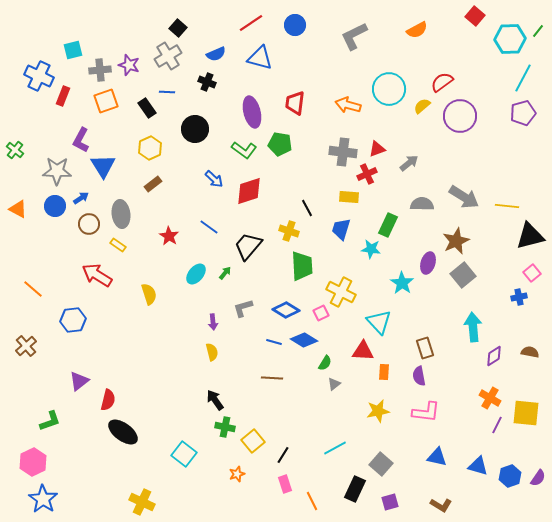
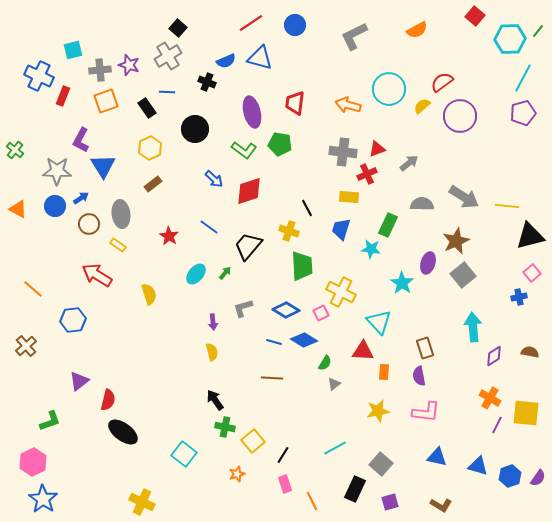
blue semicircle at (216, 54): moved 10 px right, 7 px down
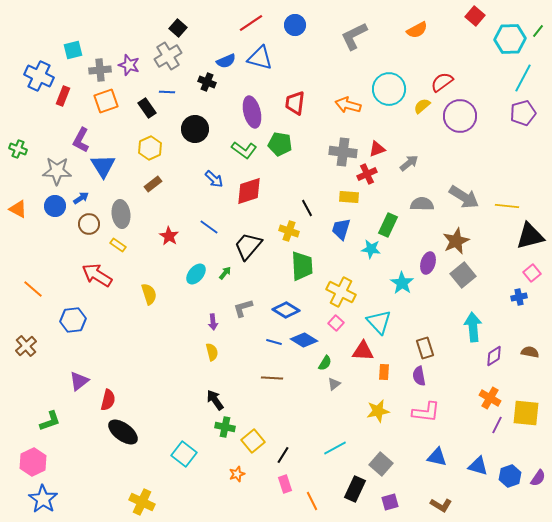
green cross at (15, 150): moved 3 px right, 1 px up; rotated 18 degrees counterclockwise
pink square at (321, 313): moved 15 px right, 10 px down; rotated 21 degrees counterclockwise
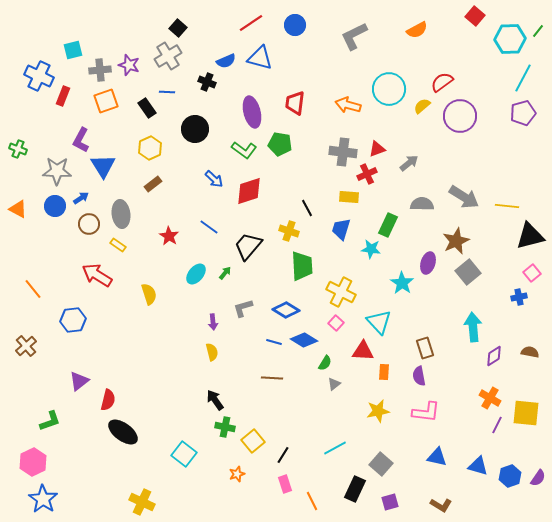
gray square at (463, 275): moved 5 px right, 3 px up
orange line at (33, 289): rotated 10 degrees clockwise
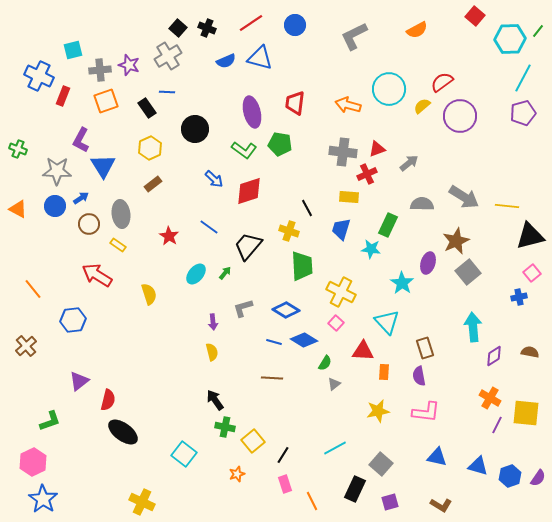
black cross at (207, 82): moved 54 px up
cyan triangle at (379, 322): moved 8 px right
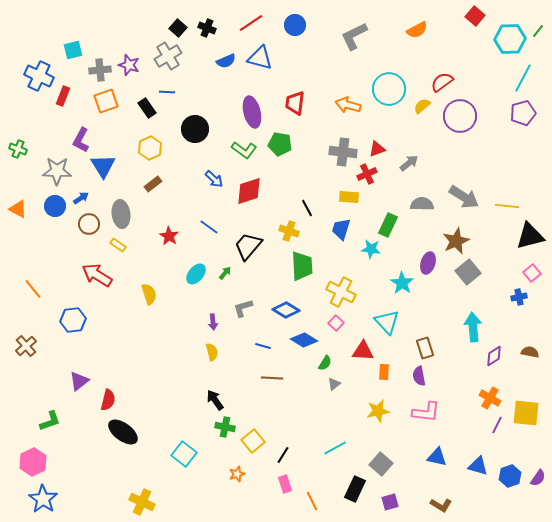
blue line at (274, 342): moved 11 px left, 4 px down
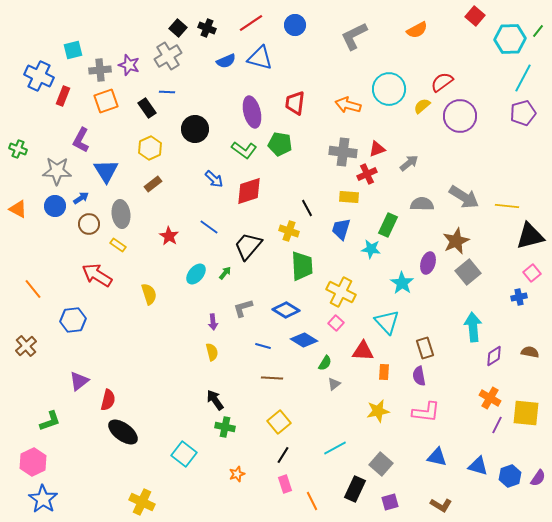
blue triangle at (103, 166): moved 3 px right, 5 px down
yellow square at (253, 441): moved 26 px right, 19 px up
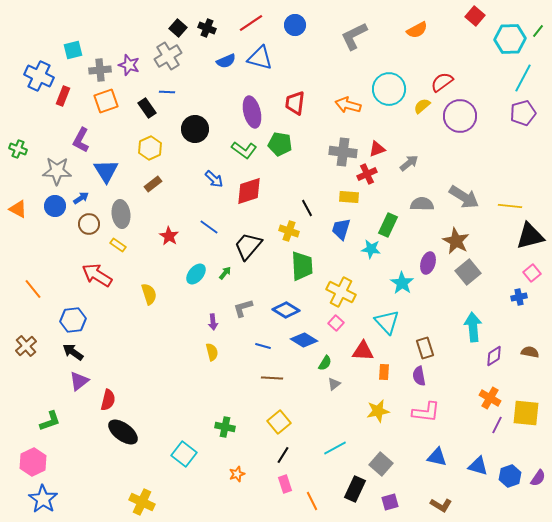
yellow line at (507, 206): moved 3 px right
brown star at (456, 241): rotated 20 degrees counterclockwise
black arrow at (215, 400): moved 142 px left, 48 px up; rotated 20 degrees counterclockwise
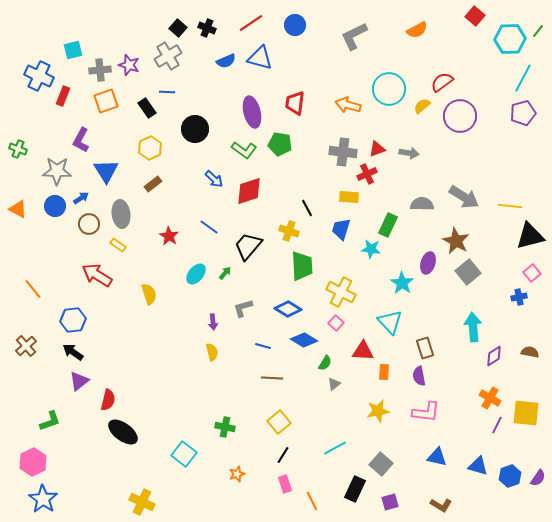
gray arrow at (409, 163): moved 10 px up; rotated 48 degrees clockwise
blue diamond at (286, 310): moved 2 px right, 1 px up
cyan triangle at (387, 322): moved 3 px right
